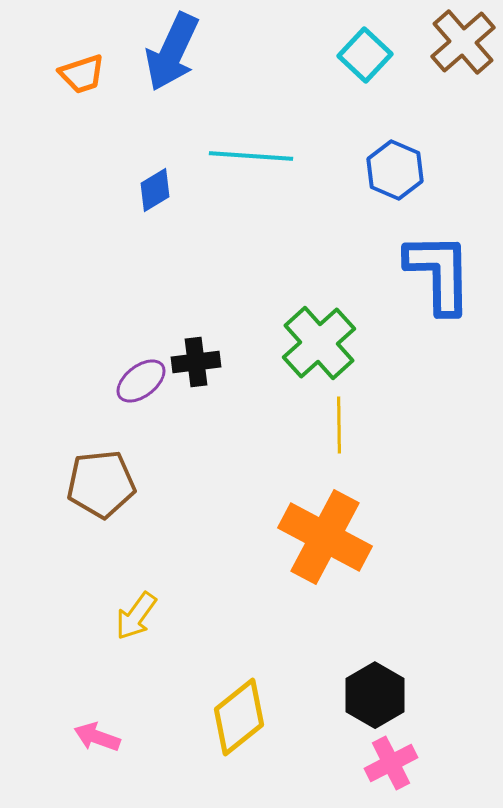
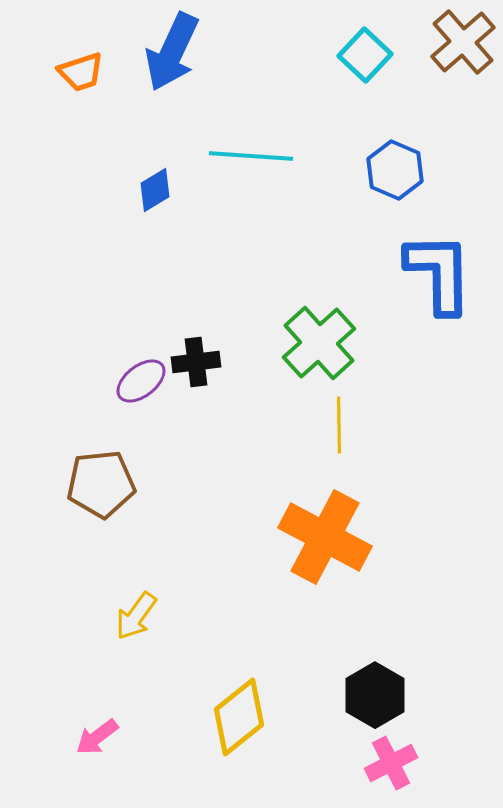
orange trapezoid: moved 1 px left, 2 px up
pink arrow: rotated 57 degrees counterclockwise
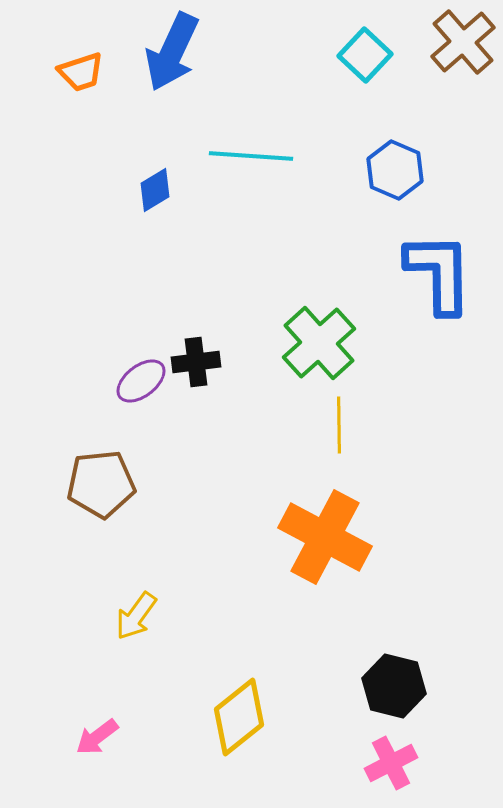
black hexagon: moved 19 px right, 9 px up; rotated 16 degrees counterclockwise
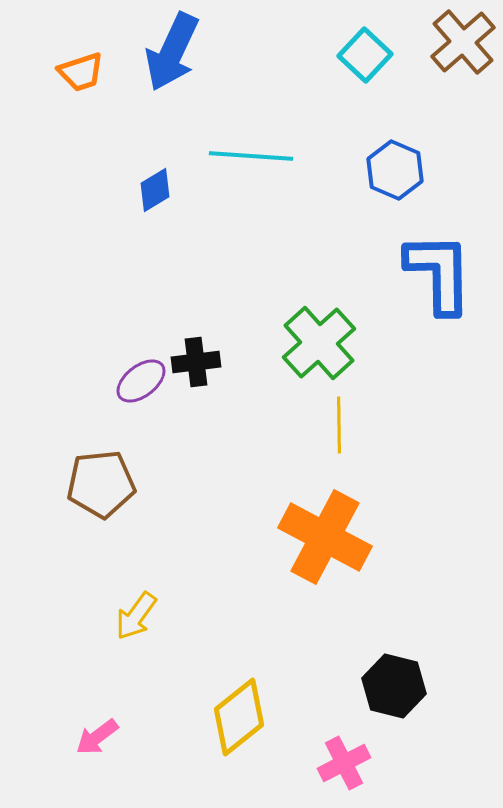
pink cross: moved 47 px left
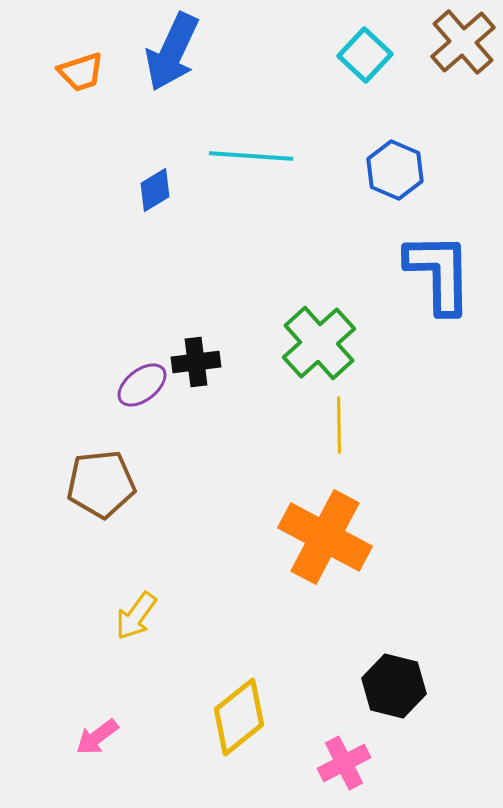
purple ellipse: moved 1 px right, 4 px down
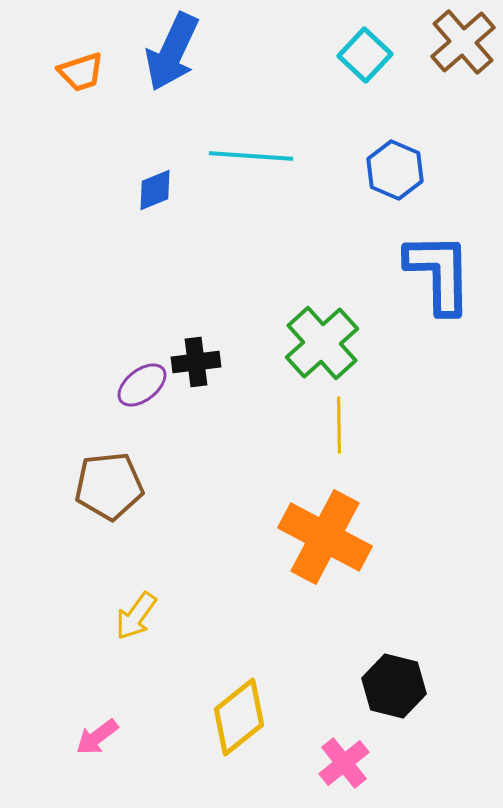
blue diamond: rotated 9 degrees clockwise
green cross: moved 3 px right
brown pentagon: moved 8 px right, 2 px down
pink cross: rotated 12 degrees counterclockwise
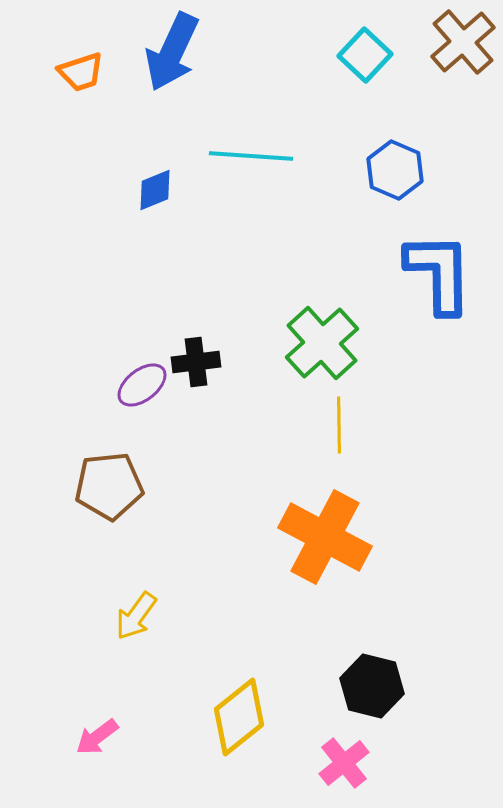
black hexagon: moved 22 px left
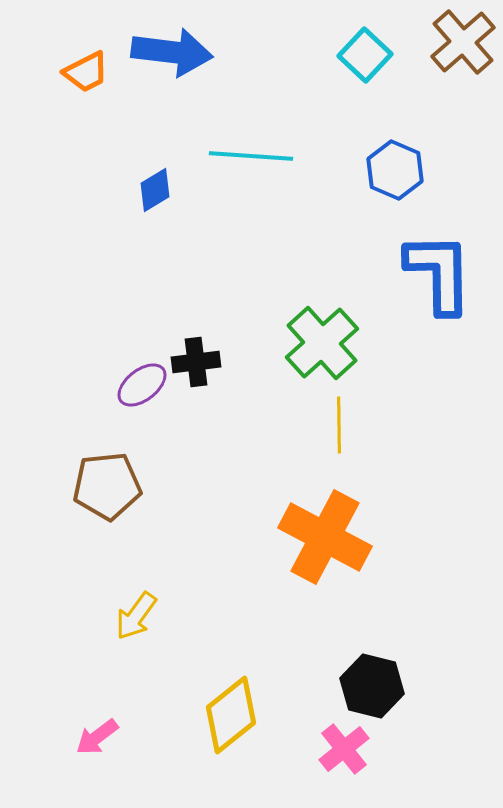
blue arrow: rotated 108 degrees counterclockwise
orange trapezoid: moved 5 px right; rotated 9 degrees counterclockwise
blue diamond: rotated 9 degrees counterclockwise
brown pentagon: moved 2 px left
yellow diamond: moved 8 px left, 2 px up
pink cross: moved 14 px up
